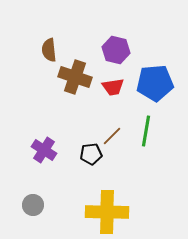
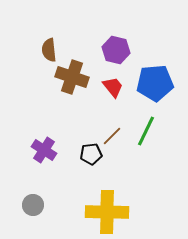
brown cross: moved 3 px left
red trapezoid: rotated 120 degrees counterclockwise
green line: rotated 16 degrees clockwise
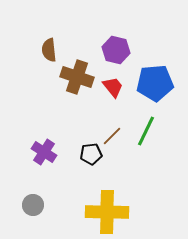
brown cross: moved 5 px right
purple cross: moved 2 px down
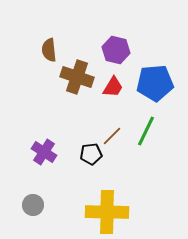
red trapezoid: rotated 70 degrees clockwise
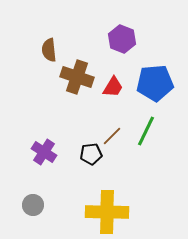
purple hexagon: moved 6 px right, 11 px up; rotated 8 degrees clockwise
